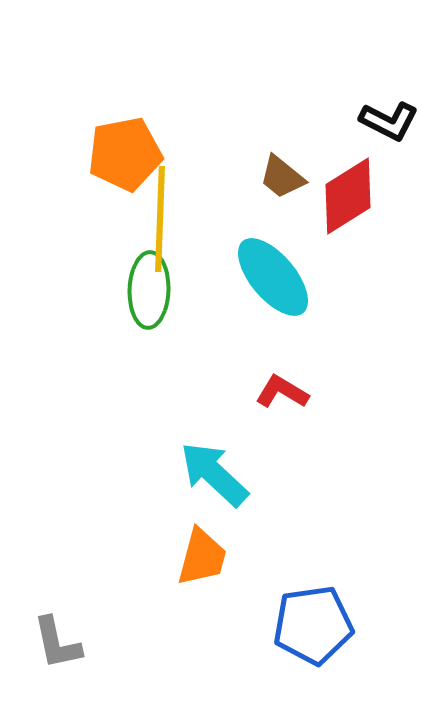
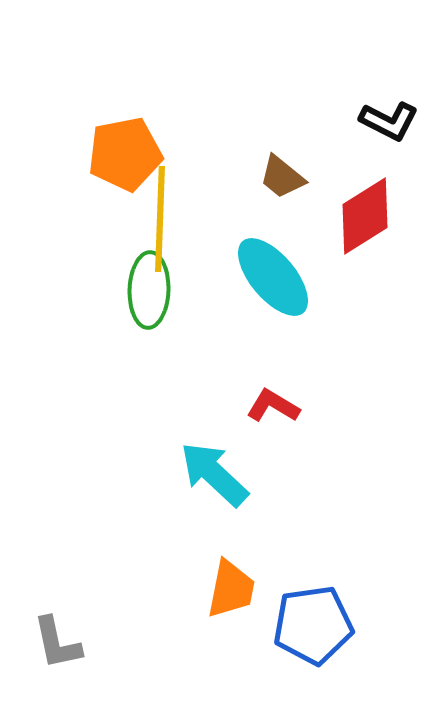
red diamond: moved 17 px right, 20 px down
red L-shape: moved 9 px left, 14 px down
orange trapezoid: moved 29 px right, 32 px down; rotated 4 degrees counterclockwise
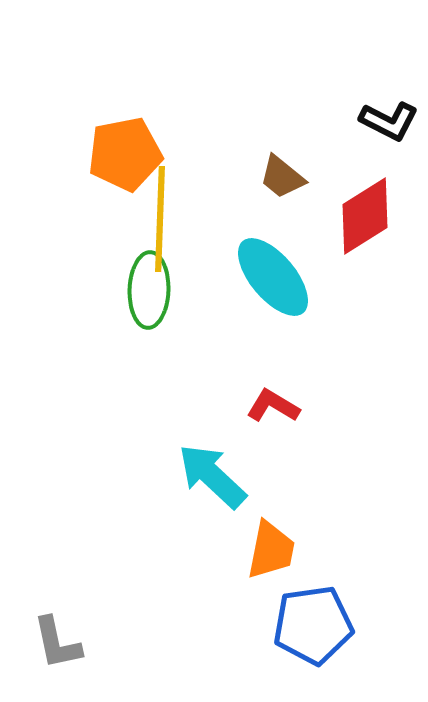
cyan arrow: moved 2 px left, 2 px down
orange trapezoid: moved 40 px right, 39 px up
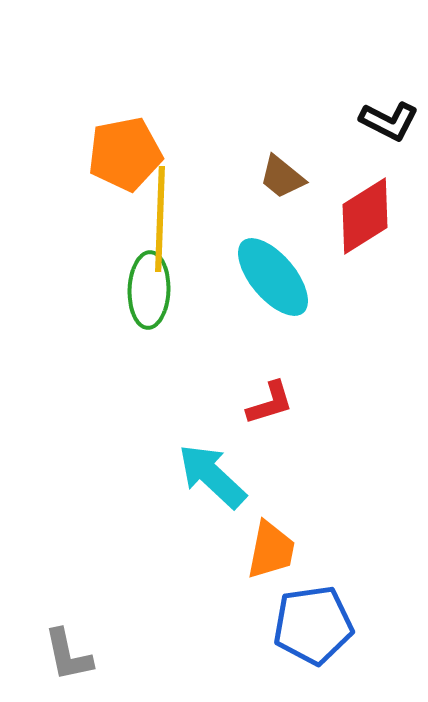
red L-shape: moved 3 px left, 3 px up; rotated 132 degrees clockwise
gray L-shape: moved 11 px right, 12 px down
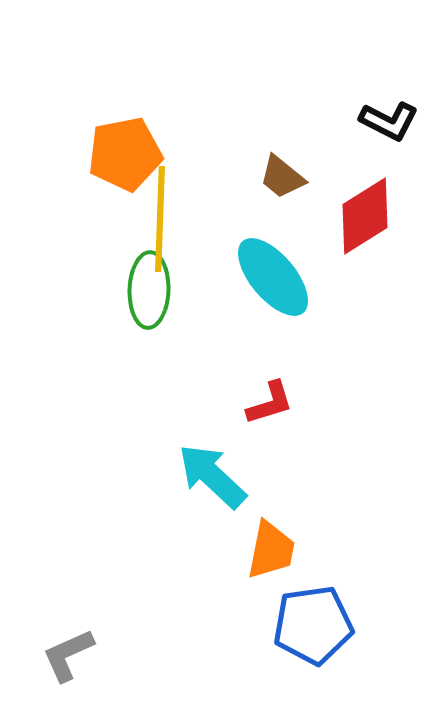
gray L-shape: rotated 78 degrees clockwise
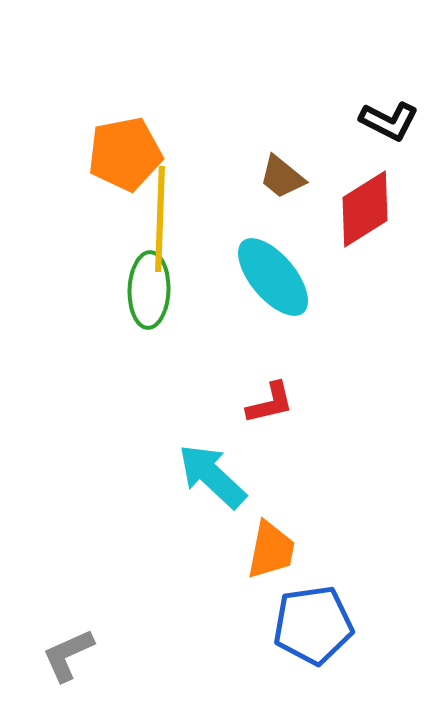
red diamond: moved 7 px up
red L-shape: rotated 4 degrees clockwise
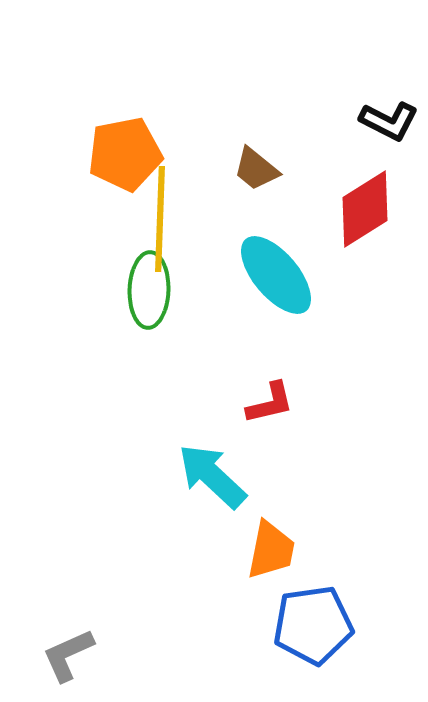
brown trapezoid: moved 26 px left, 8 px up
cyan ellipse: moved 3 px right, 2 px up
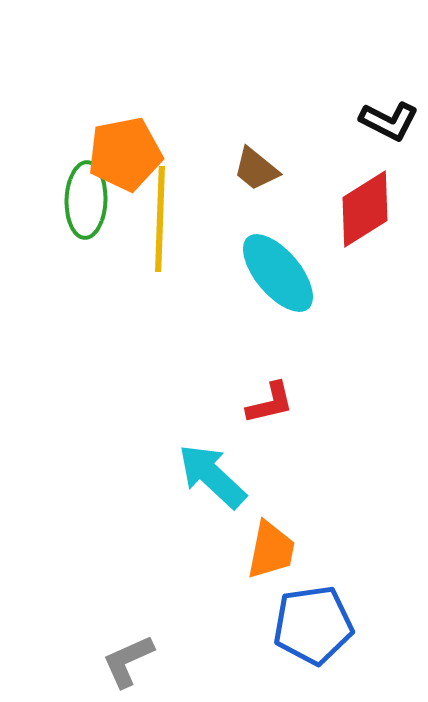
cyan ellipse: moved 2 px right, 2 px up
green ellipse: moved 63 px left, 90 px up
gray L-shape: moved 60 px right, 6 px down
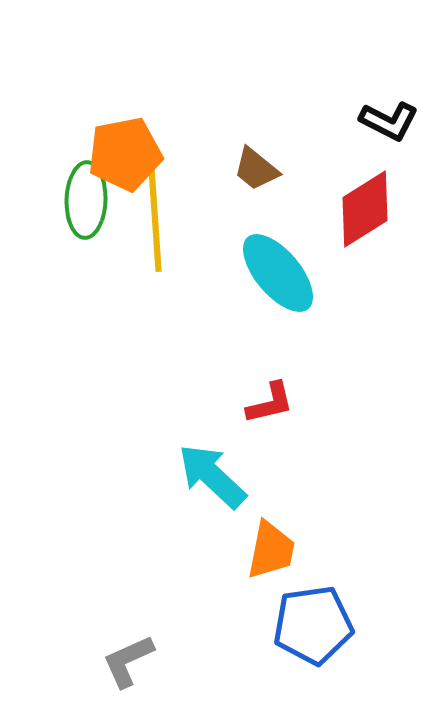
yellow line: moved 5 px left; rotated 6 degrees counterclockwise
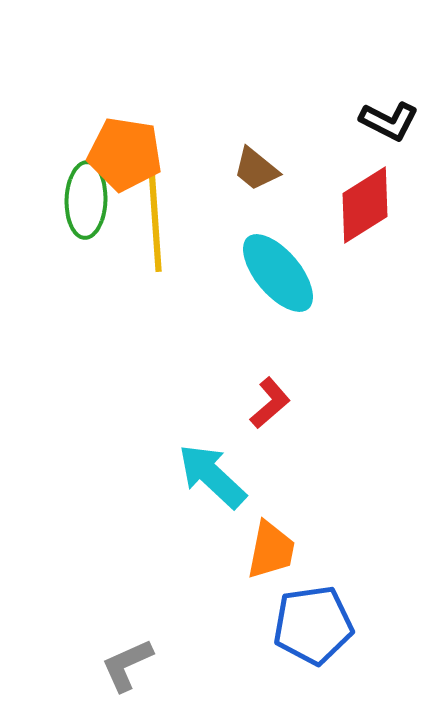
orange pentagon: rotated 20 degrees clockwise
red diamond: moved 4 px up
red L-shape: rotated 28 degrees counterclockwise
gray L-shape: moved 1 px left, 4 px down
